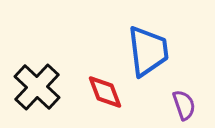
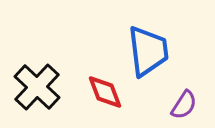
purple semicircle: rotated 52 degrees clockwise
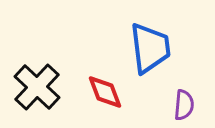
blue trapezoid: moved 2 px right, 3 px up
purple semicircle: rotated 28 degrees counterclockwise
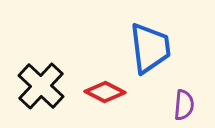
black cross: moved 4 px right, 1 px up
red diamond: rotated 42 degrees counterclockwise
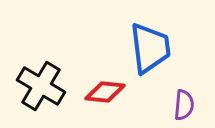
black cross: rotated 12 degrees counterclockwise
red diamond: rotated 21 degrees counterclockwise
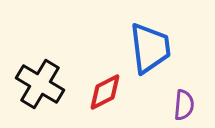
black cross: moved 1 px left, 2 px up
red diamond: rotated 33 degrees counterclockwise
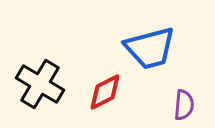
blue trapezoid: rotated 82 degrees clockwise
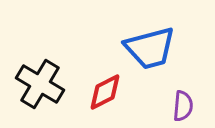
purple semicircle: moved 1 px left, 1 px down
